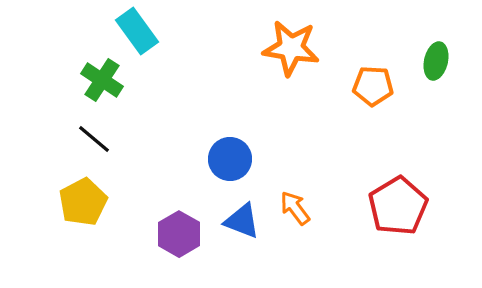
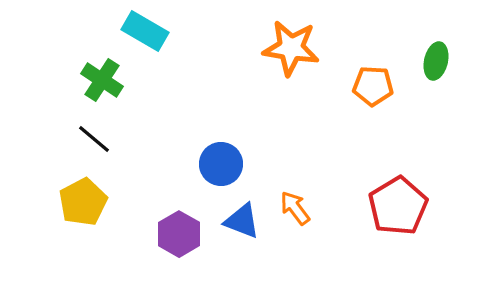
cyan rectangle: moved 8 px right; rotated 24 degrees counterclockwise
blue circle: moved 9 px left, 5 px down
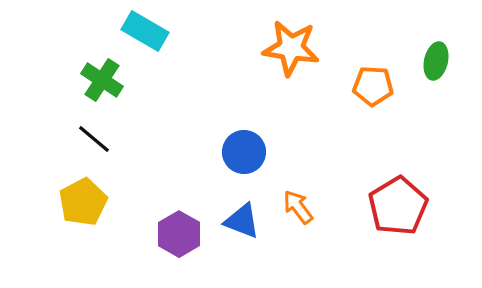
blue circle: moved 23 px right, 12 px up
orange arrow: moved 3 px right, 1 px up
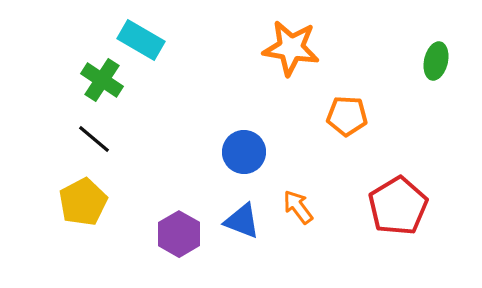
cyan rectangle: moved 4 px left, 9 px down
orange pentagon: moved 26 px left, 30 px down
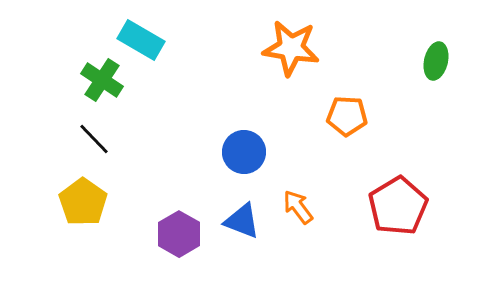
black line: rotated 6 degrees clockwise
yellow pentagon: rotated 9 degrees counterclockwise
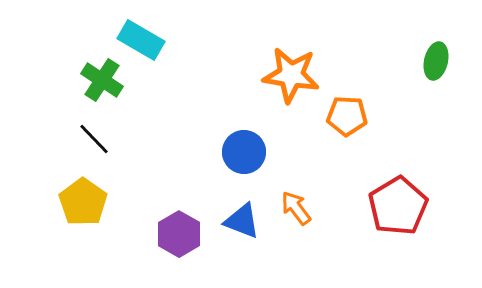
orange star: moved 27 px down
orange arrow: moved 2 px left, 1 px down
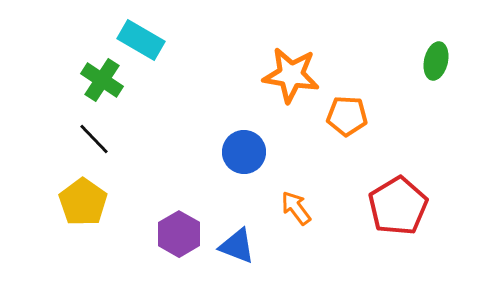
blue triangle: moved 5 px left, 25 px down
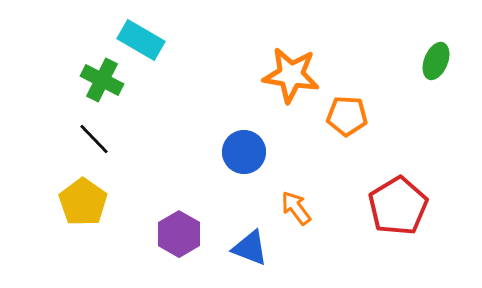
green ellipse: rotated 9 degrees clockwise
green cross: rotated 6 degrees counterclockwise
blue triangle: moved 13 px right, 2 px down
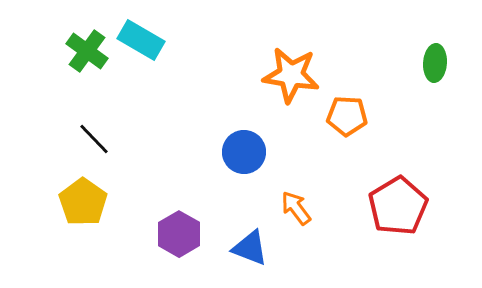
green ellipse: moved 1 px left, 2 px down; rotated 18 degrees counterclockwise
green cross: moved 15 px left, 29 px up; rotated 9 degrees clockwise
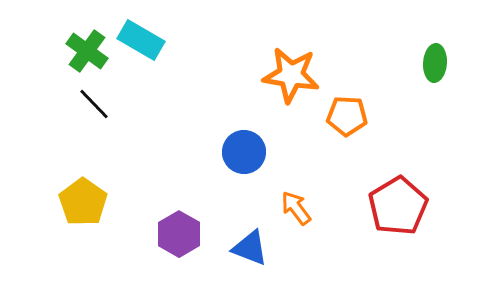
black line: moved 35 px up
